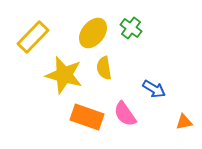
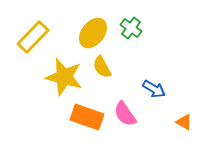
yellow semicircle: moved 2 px left, 1 px up; rotated 20 degrees counterclockwise
yellow star: moved 2 px down
orange triangle: rotated 42 degrees clockwise
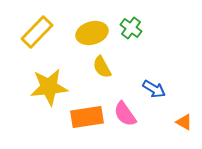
yellow ellipse: moved 1 px left; rotated 36 degrees clockwise
yellow rectangle: moved 4 px right, 5 px up
yellow star: moved 15 px left, 10 px down; rotated 21 degrees counterclockwise
orange rectangle: rotated 28 degrees counterclockwise
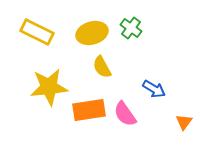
yellow rectangle: rotated 72 degrees clockwise
orange rectangle: moved 2 px right, 7 px up
orange triangle: rotated 36 degrees clockwise
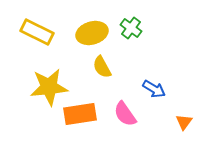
orange rectangle: moved 9 px left, 4 px down
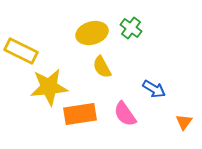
yellow rectangle: moved 16 px left, 19 px down
